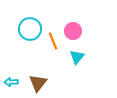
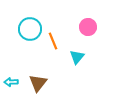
pink circle: moved 15 px right, 4 px up
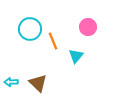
cyan triangle: moved 1 px left, 1 px up
brown triangle: rotated 24 degrees counterclockwise
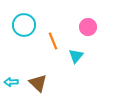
cyan circle: moved 6 px left, 4 px up
